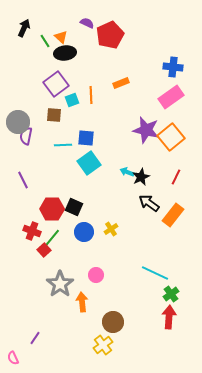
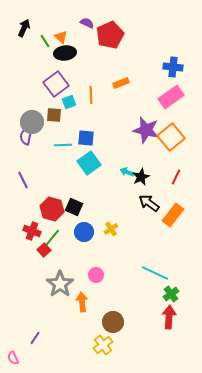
cyan square at (72, 100): moved 3 px left, 2 px down
gray circle at (18, 122): moved 14 px right
red hexagon at (52, 209): rotated 15 degrees clockwise
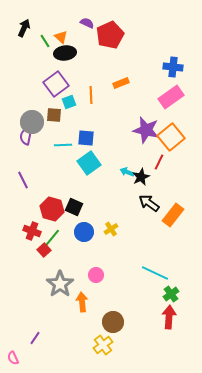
red line at (176, 177): moved 17 px left, 15 px up
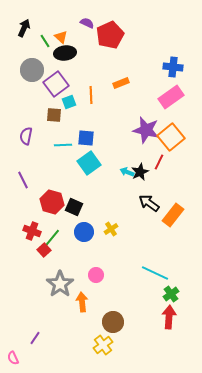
gray circle at (32, 122): moved 52 px up
black star at (141, 177): moved 1 px left, 5 px up
red hexagon at (52, 209): moved 7 px up
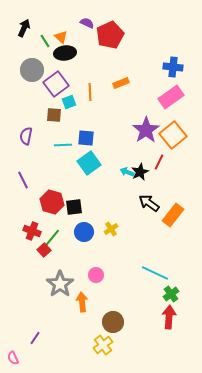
orange line at (91, 95): moved 1 px left, 3 px up
purple star at (146, 130): rotated 24 degrees clockwise
orange square at (171, 137): moved 2 px right, 2 px up
black square at (74, 207): rotated 30 degrees counterclockwise
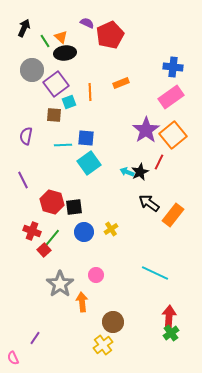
green cross at (171, 294): moved 39 px down
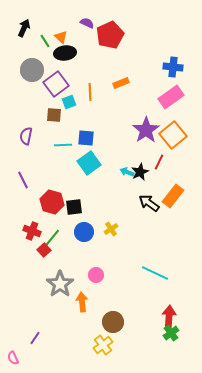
orange rectangle at (173, 215): moved 19 px up
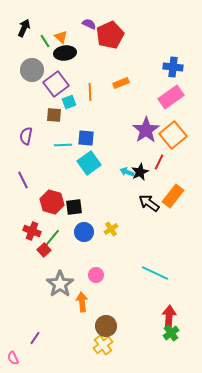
purple semicircle at (87, 23): moved 2 px right, 1 px down
brown circle at (113, 322): moved 7 px left, 4 px down
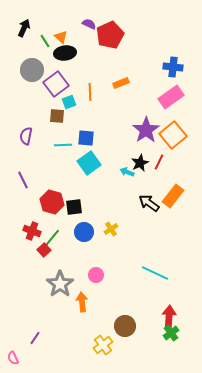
brown square at (54, 115): moved 3 px right, 1 px down
black star at (140, 172): moved 9 px up
brown circle at (106, 326): moved 19 px right
